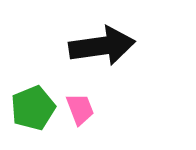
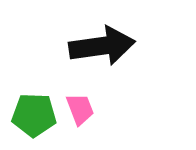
green pentagon: moved 1 px right, 7 px down; rotated 24 degrees clockwise
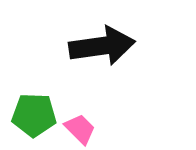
pink trapezoid: moved 20 px down; rotated 24 degrees counterclockwise
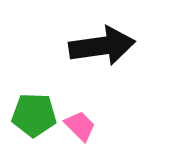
pink trapezoid: moved 3 px up
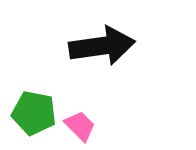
green pentagon: moved 2 px up; rotated 9 degrees clockwise
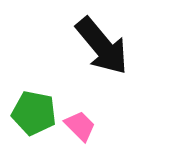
black arrow: rotated 58 degrees clockwise
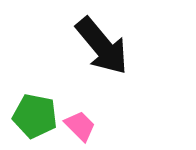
green pentagon: moved 1 px right, 3 px down
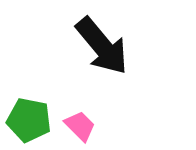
green pentagon: moved 6 px left, 4 px down
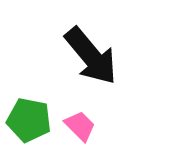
black arrow: moved 11 px left, 10 px down
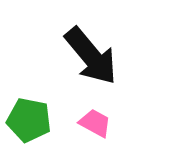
pink trapezoid: moved 15 px right, 3 px up; rotated 16 degrees counterclockwise
